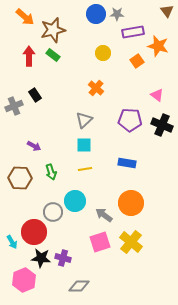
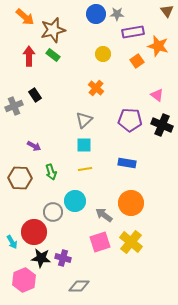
yellow circle: moved 1 px down
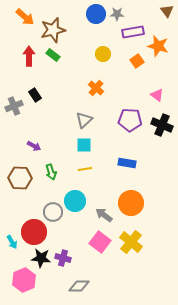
pink square: rotated 35 degrees counterclockwise
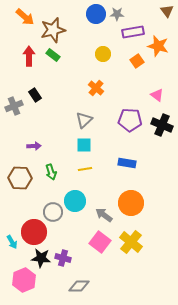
purple arrow: rotated 32 degrees counterclockwise
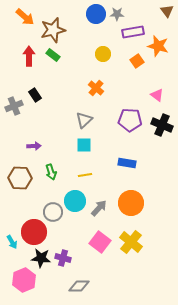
yellow line: moved 6 px down
gray arrow: moved 5 px left, 7 px up; rotated 96 degrees clockwise
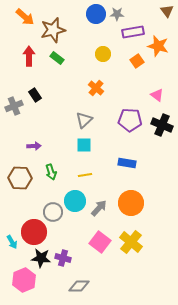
green rectangle: moved 4 px right, 3 px down
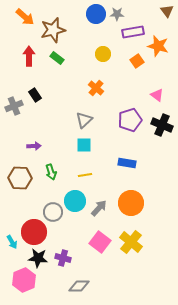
purple pentagon: rotated 20 degrees counterclockwise
black star: moved 3 px left
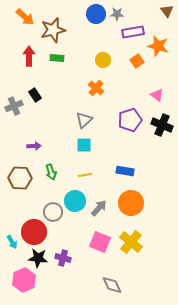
yellow circle: moved 6 px down
green rectangle: rotated 32 degrees counterclockwise
blue rectangle: moved 2 px left, 8 px down
pink square: rotated 15 degrees counterclockwise
gray diamond: moved 33 px right, 1 px up; rotated 65 degrees clockwise
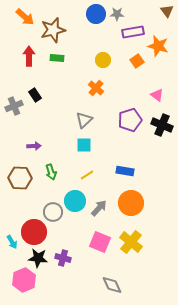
yellow line: moved 2 px right; rotated 24 degrees counterclockwise
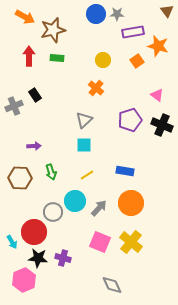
orange arrow: rotated 12 degrees counterclockwise
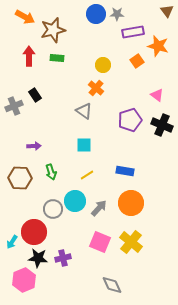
yellow circle: moved 5 px down
gray triangle: moved 9 px up; rotated 42 degrees counterclockwise
gray circle: moved 3 px up
cyan arrow: rotated 64 degrees clockwise
purple cross: rotated 28 degrees counterclockwise
